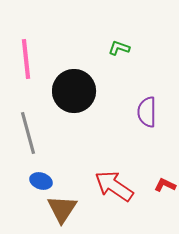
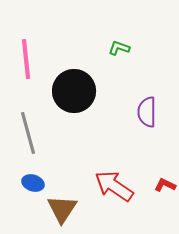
blue ellipse: moved 8 px left, 2 px down
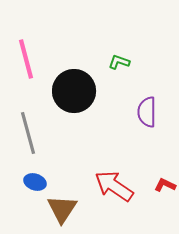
green L-shape: moved 14 px down
pink line: rotated 9 degrees counterclockwise
blue ellipse: moved 2 px right, 1 px up
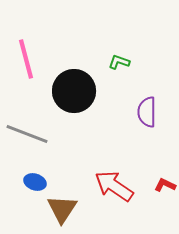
gray line: moved 1 px left, 1 px down; rotated 54 degrees counterclockwise
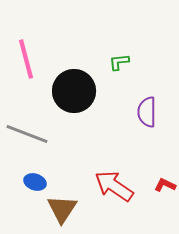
green L-shape: rotated 25 degrees counterclockwise
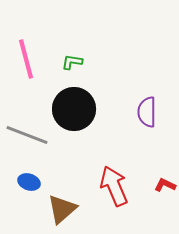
green L-shape: moved 47 px left; rotated 15 degrees clockwise
black circle: moved 18 px down
gray line: moved 1 px down
blue ellipse: moved 6 px left
red arrow: rotated 33 degrees clockwise
brown triangle: rotated 16 degrees clockwise
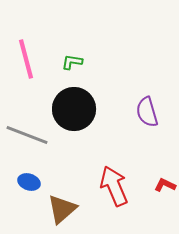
purple semicircle: rotated 16 degrees counterclockwise
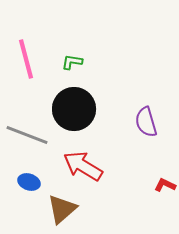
purple semicircle: moved 1 px left, 10 px down
red arrow: moved 31 px left, 20 px up; rotated 36 degrees counterclockwise
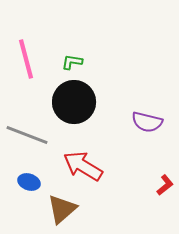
black circle: moved 7 px up
purple semicircle: moved 1 px right; rotated 60 degrees counterclockwise
red L-shape: rotated 115 degrees clockwise
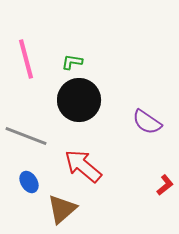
black circle: moved 5 px right, 2 px up
purple semicircle: rotated 20 degrees clockwise
gray line: moved 1 px left, 1 px down
red arrow: rotated 9 degrees clockwise
blue ellipse: rotated 40 degrees clockwise
